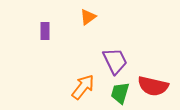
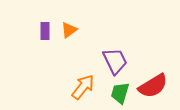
orange triangle: moved 19 px left, 13 px down
red semicircle: rotated 44 degrees counterclockwise
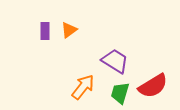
purple trapezoid: rotated 32 degrees counterclockwise
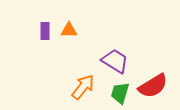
orange triangle: rotated 36 degrees clockwise
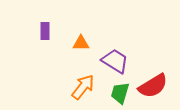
orange triangle: moved 12 px right, 13 px down
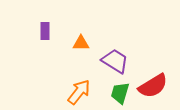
orange arrow: moved 4 px left, 5 px down
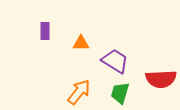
red semicircle: moved 8 px right, 7 px up; rotated 28 degrees clockwise
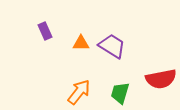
purple rectangle: rotated 24 degrees counterclockwise
purple trapezoid: moved 3 px left, 15 px up
red semicircle: rotated 8 degrees counterclockwise
